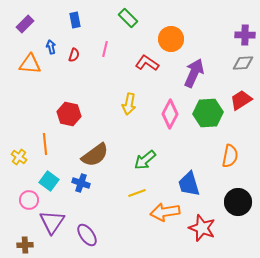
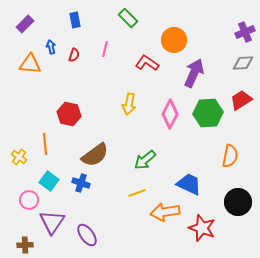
purple cross: moved 3 px up; rotated 24 degrees counterclockwise
orange circle: moved 3 px right, 1 px down
blue trapezoid: rotated 132 degrees clockwise
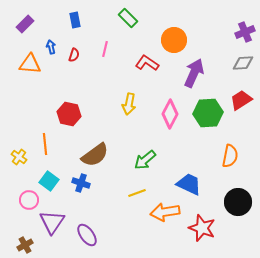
brown cross: rotated 28 degrees counterclockwise
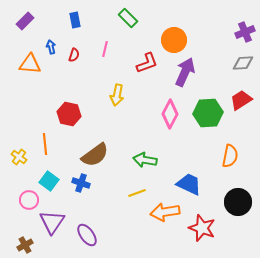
purple rectangle: moved 3 px up
red L-shape: rotated 125 degrees clockwise
purple arrow: moved 9 px left, 1 px up
yellow arrow: moved 12 px left, 9 px up
green arrow: rotated 50 degrees clockwise
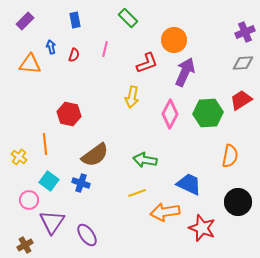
yellow arrow: moved 15 px right, 2 px down
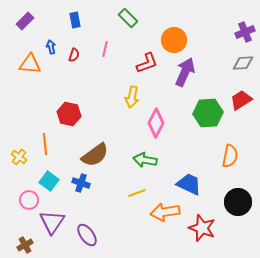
pink diamond: moved 14 px left, 9 px down
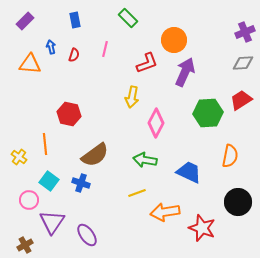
blue trapezoid: moved 12 px up
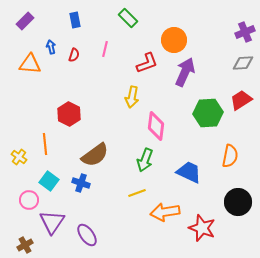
red hexagon: rotated 15 degrees clockwise
pink diamond: moved 3 px down; rotated 20 degrees counterclockwise
green arrow: rotated 80 degrees counterclockwise
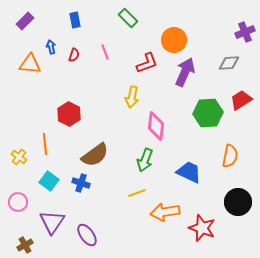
pink line: moved 3 px down; rotated 35 degrees counterclockwise
gray diamond: moved 14 px left
pink circle: moved 11 px left, 2 px down
